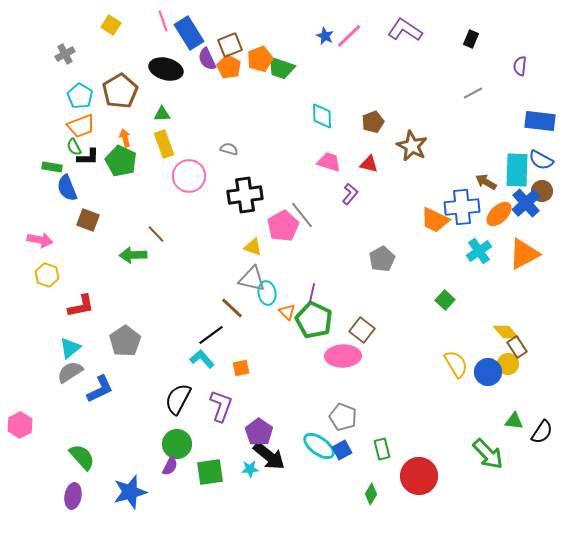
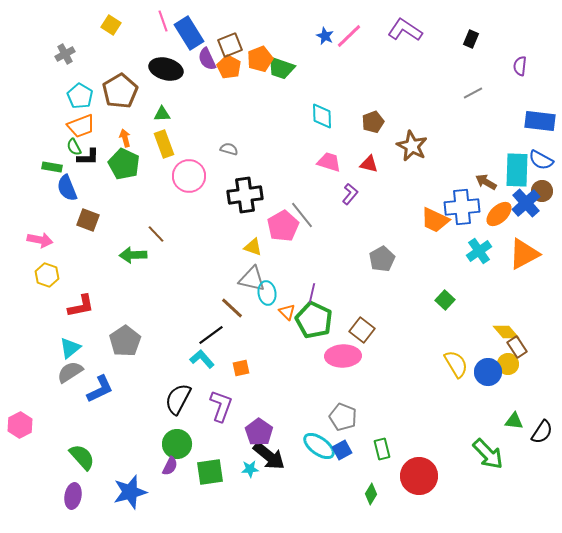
green pentagon at (121, 161): moved 3 px right, 3 px down
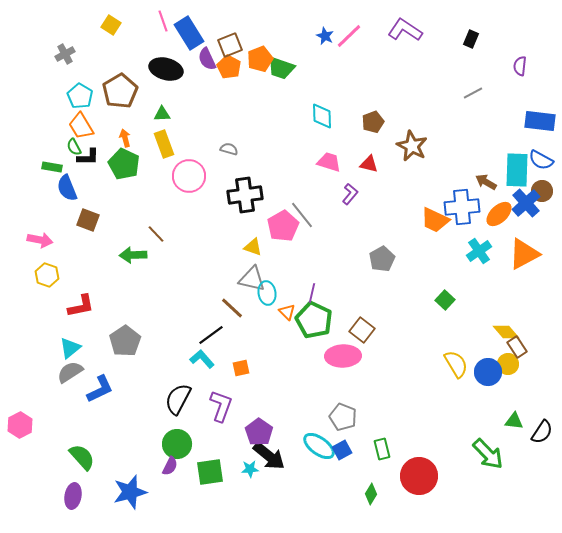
orange trapezoid at (81, 126): rotated 80 degrees clockwise
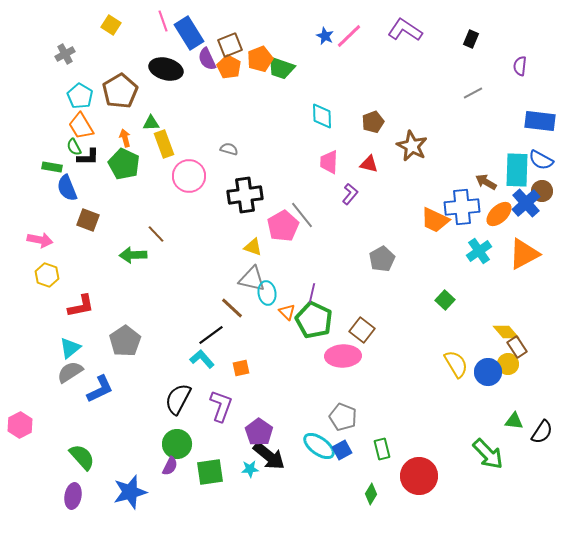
green triangle at (162, 114): moved 11 px left, 9 px down
pink trapezoid at (329, 162): rotated 105 degrees counterclockwise
